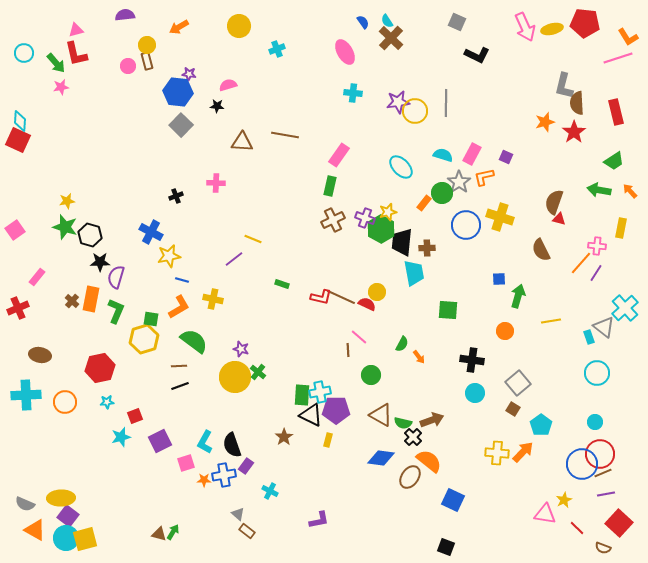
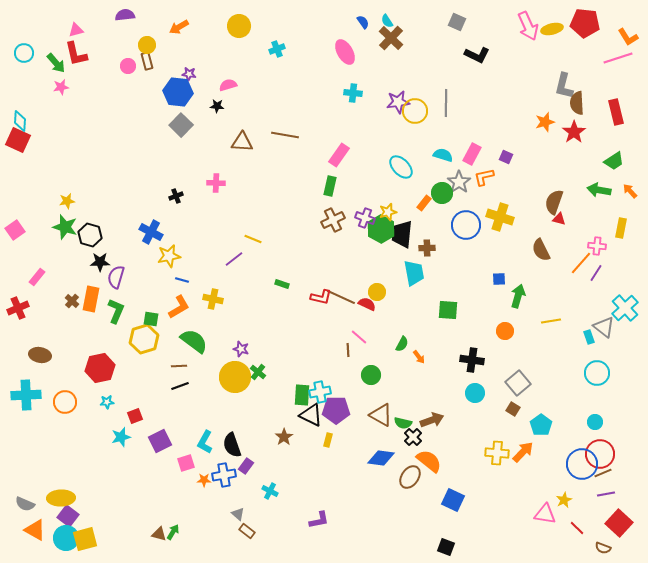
pink arrow at (525, 27): moved 3 px right, 1 px up
black trapezoid at (402, 242): moved 8 px up
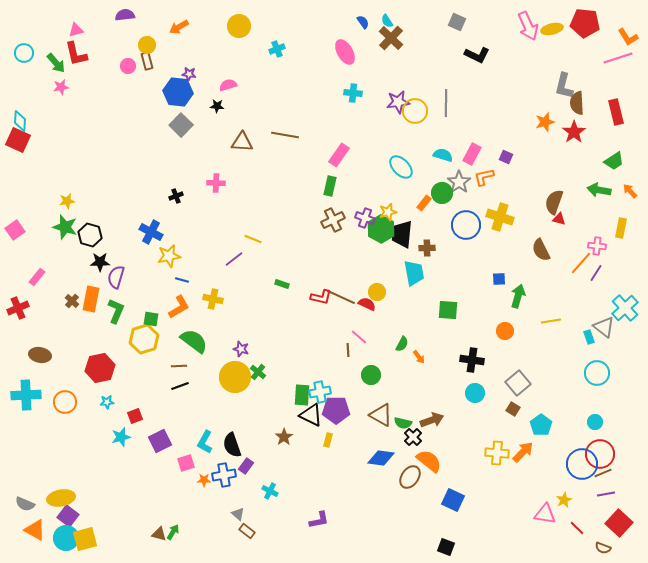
yellow ellipse at (61, 498): rotated 8 degrees counterclockwise
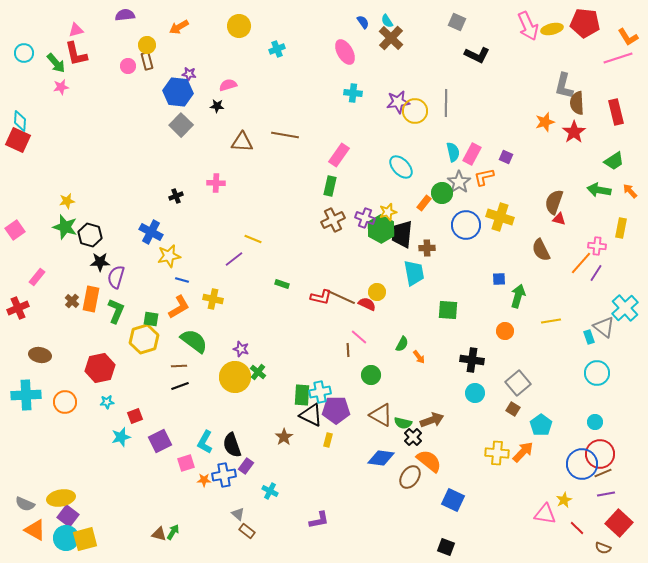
cyan semicircle at (443, 155): moved 10 px right, 3 px up; rotated 60 degrees clockwise
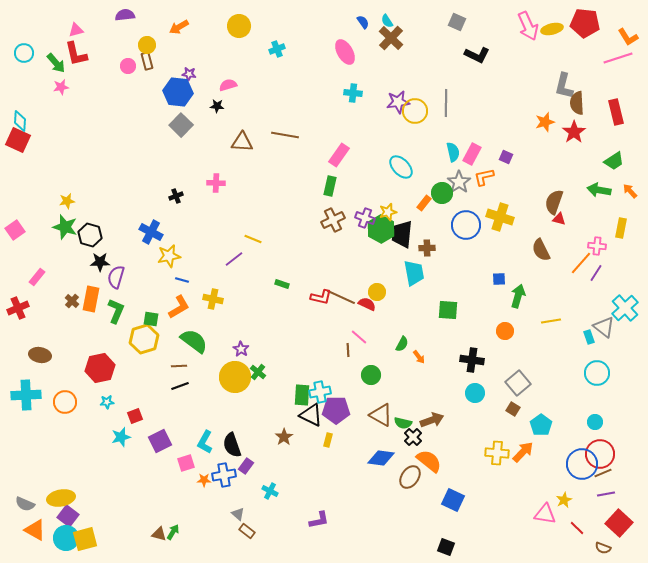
purple star at (241, 349): rotated 14 degrees clockwise
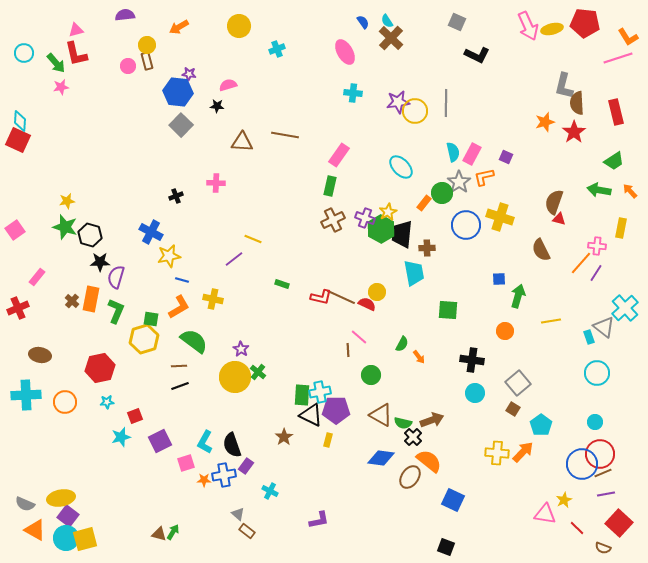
yellow star at (388, 212): rotated 12 degrees counterclockwise
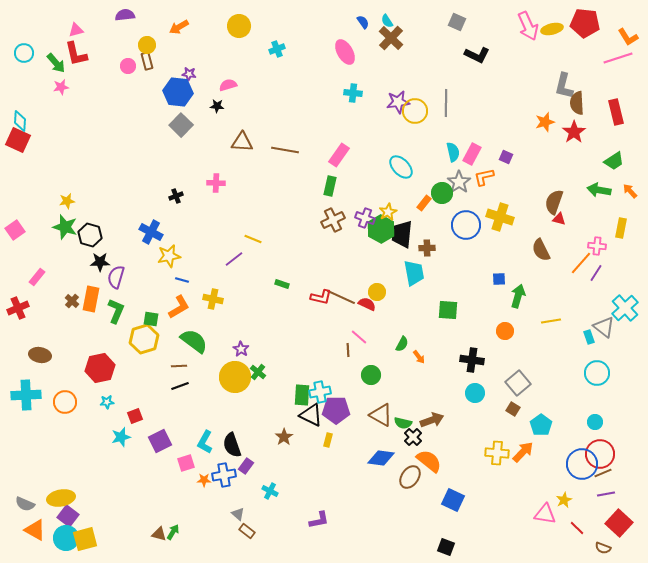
brown line at (285, 135): moved 15 px down
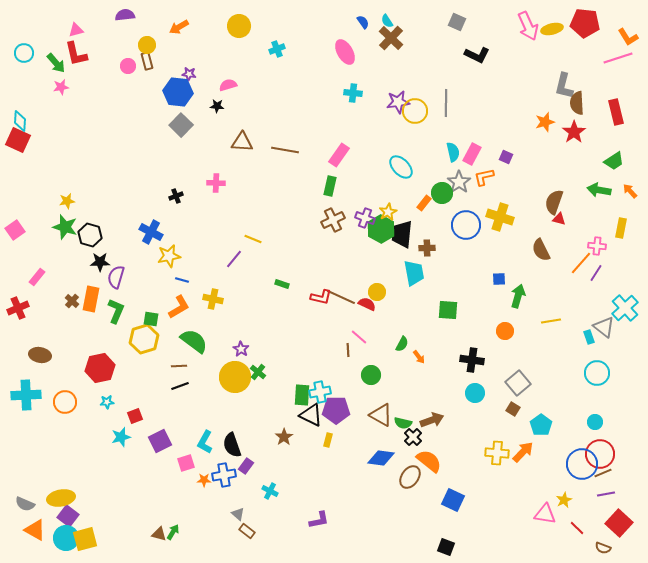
purple line at (234, 259): rotated 12 degrees counterclockwise
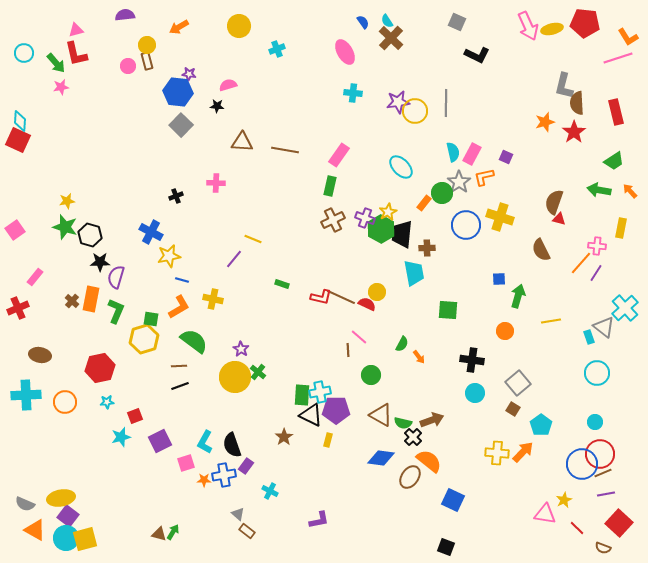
pink rectangle at (37, 277): moved 2 px left
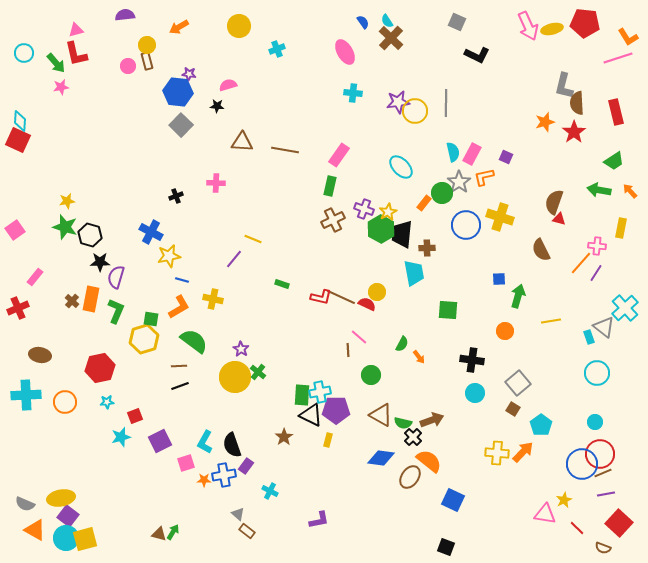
purple cross at (365, 218): moved 1 px left, 9 px up
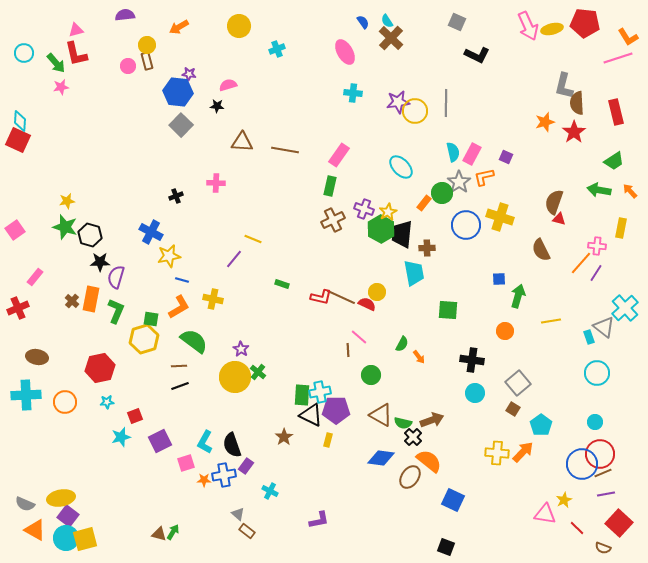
brown ellipse at (40, 355): moved 3 px left, 2 px down
